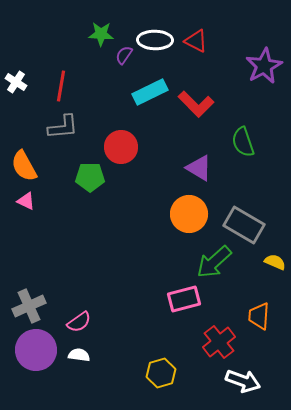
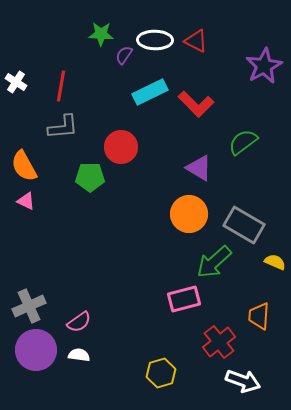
green semicircle: rotated 72 degrees clockwise
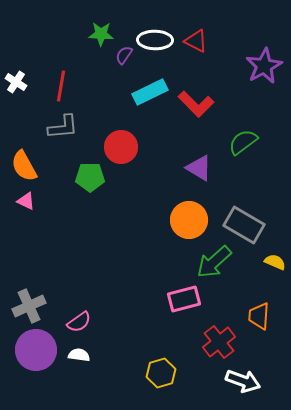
orange circle: moved 6 px down
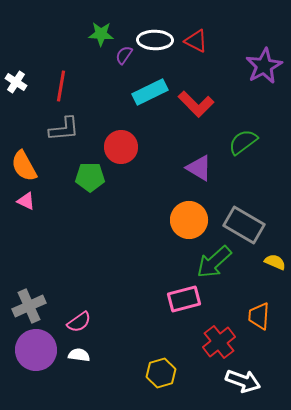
gray L-shape: moved 1 px right, 2 px down
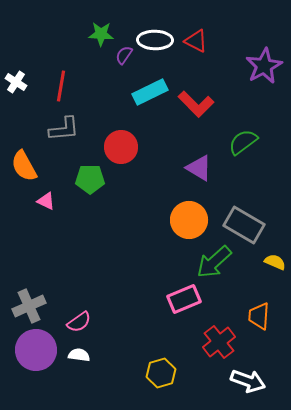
green pentagon: moved 2 px down
pink triangle: moved 20 px right
pink rectangle: rotated 8 degrees counterclockwise
white arrow: moved 5 px right
